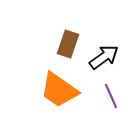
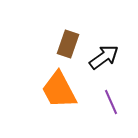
orange trapezoid: rotated 27 degrees clockwise
purple line: moved 6 px down
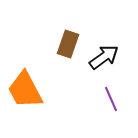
orange trapezoid: moved 34 px left
purple line: moved 3 px up
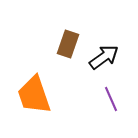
orange trapezoid: moved 9 px right, 5 px down; rotated 9 degrees clockwise
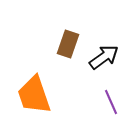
purple line: moved 3 px down
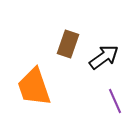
orange trapezoid: moved 8 px up
purple line: moved 4 px right, 1 px up
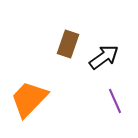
orange trapezoid: moved 5 px left, 12 px down; rotated 63 degrees clockwise
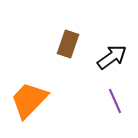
black arrow: moved 8 px right
orange trapezoid: moved 1 px down
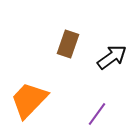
purple line: moved 18 px left, 13 px down; rotated 60 degrees clockwise
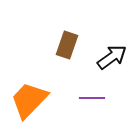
brown rectangle: moved 1 px left, 1 px down
purple line: moved 5 px left, 16 px up; rotated 55 degrees clockwise
